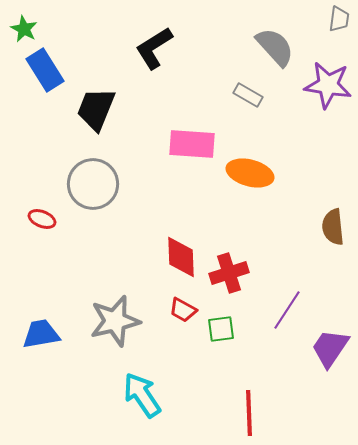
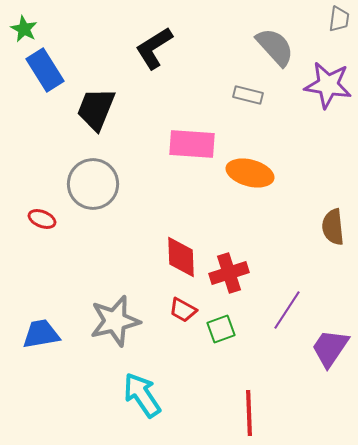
gray rectangle: rotated 16 degrees counterclockwise
green square: rotated 12 degrees counterclockwise
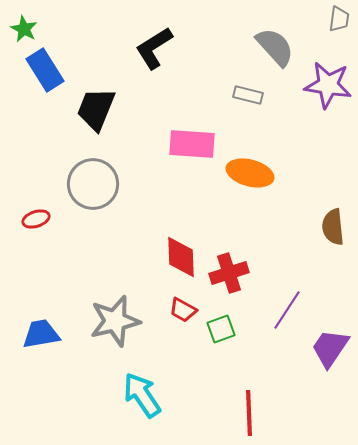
red ellipse: moved 6 px left; rotated 40 degrees counterclockwise
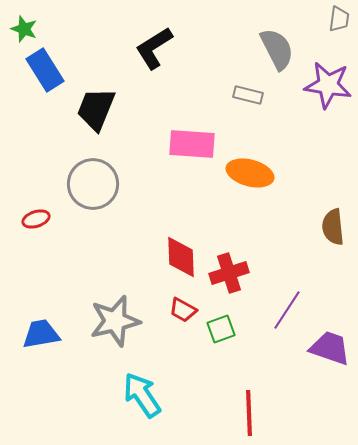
green star: rotated 8 degrees counterclockwise
gray semicircle: moved 2 px right, 2 px down; rotated 15 degrees clockwise
purple trapezoid: rotated 75 degrees clockwise
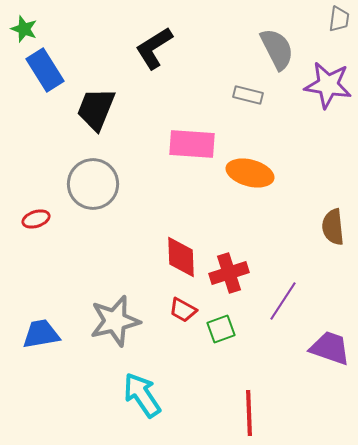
purple line: moved 4 px left, 9 px up
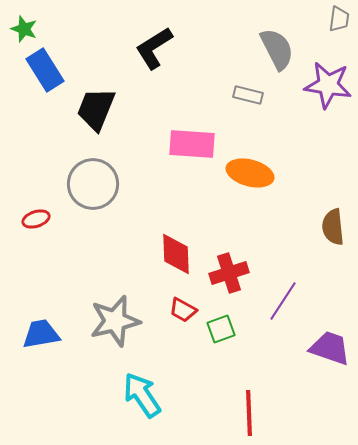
red diamond: moved 5 px left, 3 px up
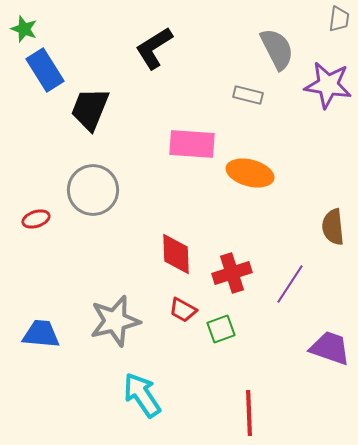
black trapezoid: moved 6 px left
gray circle: moved 6 px down
red cross: moved 3 px right
purple line: moved 7 px right, 17 px up
blue trapezoid: rotated 15 degrees clockwise
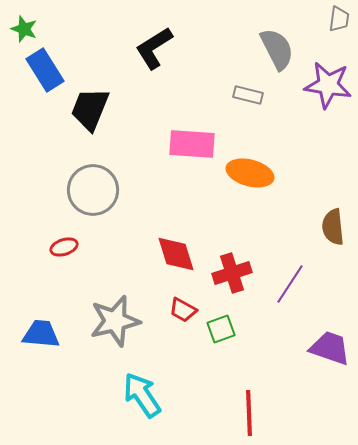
red ellipse: moved 28 px right, 28 px down
red diamond: rotated 15 degrees counterclockwise
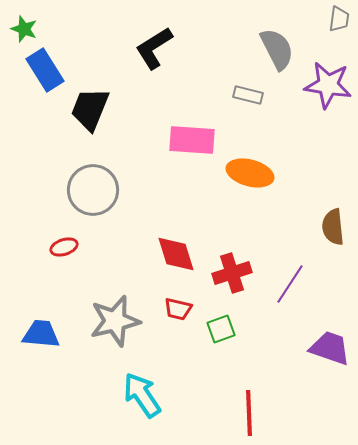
pink rectangle: moved 4 px up
red trapezoid: moved 5 px left, 1 px up; rotated 16 degrees counterclockwise
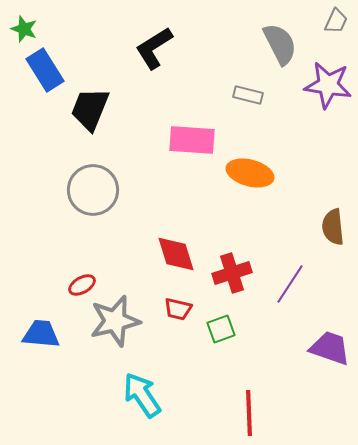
gray trapezoid: moved 3 px left, 2 px down; rotated 16 degrees clockwise
gray semicircle: moved 3 px right, 5 px up
red ellipse: moved 18 px right, 38 px down; rotated 12 degrees counterclockwise
